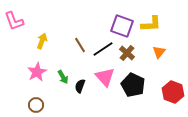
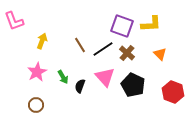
orange triangle: moved 1 px right, 2 px down; rotated 24 degrees counterclockwise
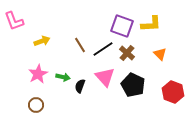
yellow arrow: rotated 49 degrees clockwise
pink star: moved 1 px right, 2 px down
green arrow: rotated 48 degrees counterclockwise
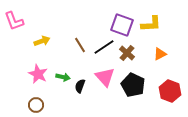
purple square: moved 1 px up
black line: moved 1 px right, 2 px up
orange triangle: rotated 48 degrees clockwise
pink star: rotated 18 degrees counterclockwise
red hexagon: moved 3 px left, 1 px up
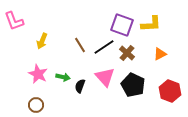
yellow arrow: rotated 133 degrees clockwise
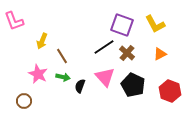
yellow L-shape: moved 4 px right; rotated 65 degrees clockwise
brown line: moved 18 px left, 11 px down
brown circle: moved 12 px left, 4 px up
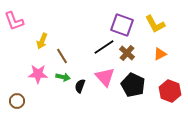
pink star: rotated 24 degrees counterclockwise
brown circle: moved 7 px left
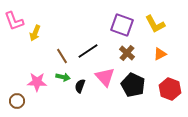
yellow arrow: moved 7 px left, 8 px up
black line: moved 16 px left, 4 px down
pink star: moved 1 px left, 8 px down
red hexagon: moved 2 px up
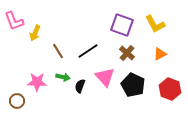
brown line: moved 4 px left, 5 px up
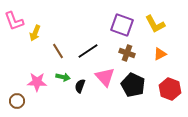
brown cross: rotated 21 degrees counterclockwise
